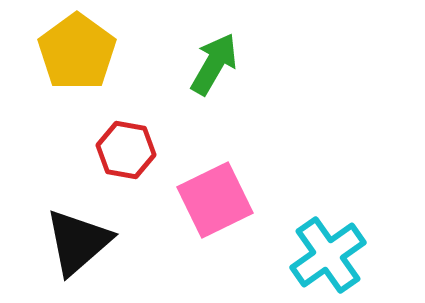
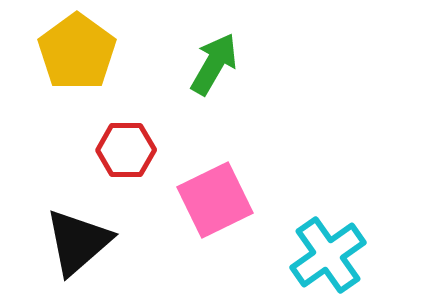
red hexagon: rotated 10 degrees counterclockwise
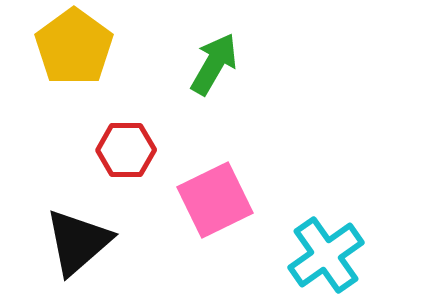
yellow pentagon: moved 3 px left, 5 px up
cyan cross: moved 2 px left
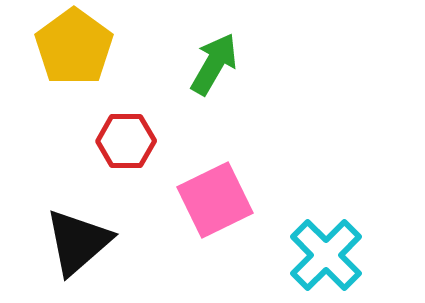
red hexagon: moved 9 px up
cyan cross: rotated 10 degrees counterclockwise
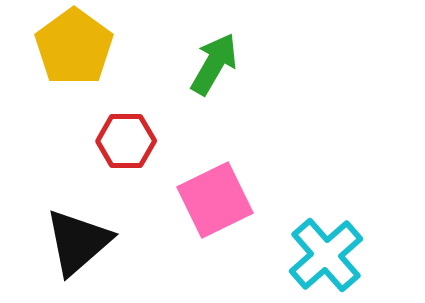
cyan cross: rotated 4 degrees clockwise
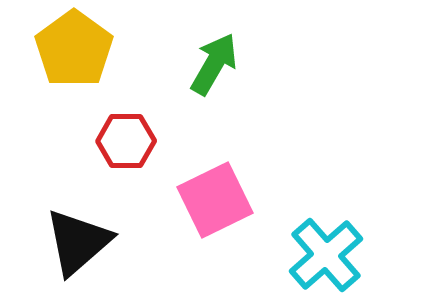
yellow pentagon: moved 2 px down
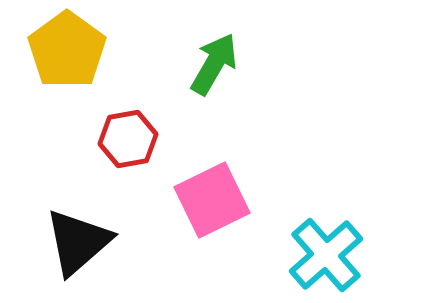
yellow pentagon: moved 7 px left, 1 px down
red hexagon: moved 2 px right, 2 px up; rotated 10 degrees counterclockwise
pink square: moved 3 px left
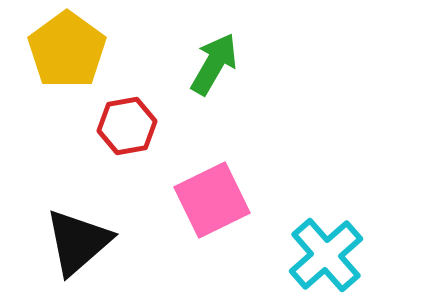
red hexagon: moved 1 px left, 13 px up
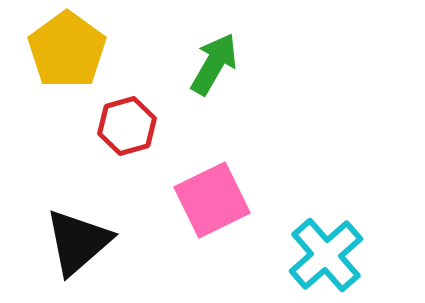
red hexagon: rotated 6 degrees counterclockwise
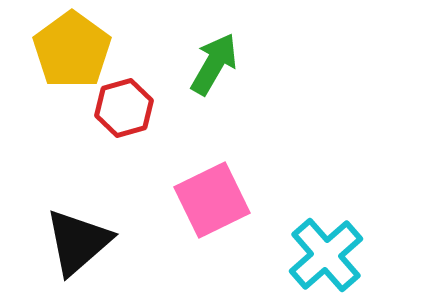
yellow pentagon: moved 5 px right
red hexagon: moved 3 px left, 18 px up
